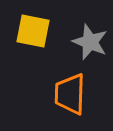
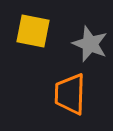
gray star: moved 2 px down
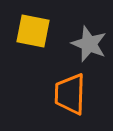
gray star: moved 1 px left
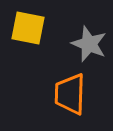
yellow square: moved 5 px left, 3 px up
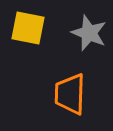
gray star: moved 11 px up
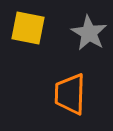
gray star: rotated 9 degrees clockwise
